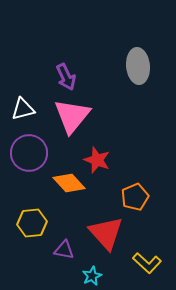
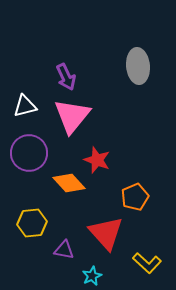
white triangle: moved 2 px right, 3 px up
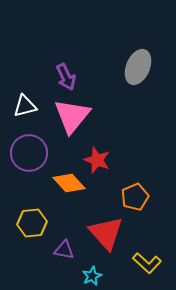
gray ellipse: moved 1 px down; rotated 28 degrees clockwise
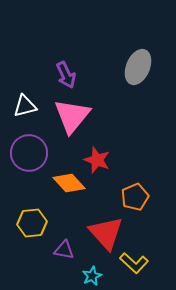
purple arrow: moved 2 px up
yellow L-shape: moved 13 px left
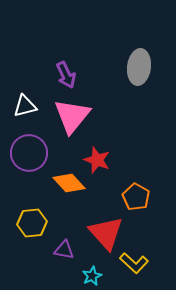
gray ellipse: moved 1 px right; rotated 16 degrees counterclockwise
orange pentagon: moved 1 px right; rotated 20 degrees counterclockwise
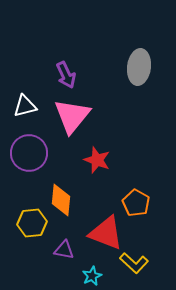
orange diamond: moved 8 px left, 17 px down; rotated 48 degrees clockwise
orange pentagon: moved 6 px down
red triangle: rotated 27 degrees counterclockwise
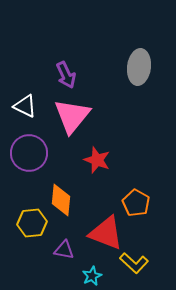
white triangle: rotated 40 degrees clockwise
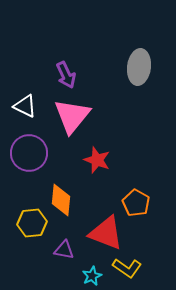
yellow L-shape: moved 7 px left, 5 px down; rotated 8 degrees counterclockwise
